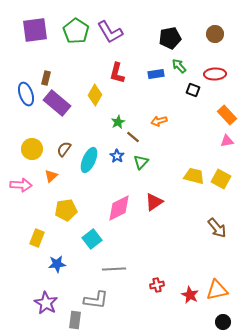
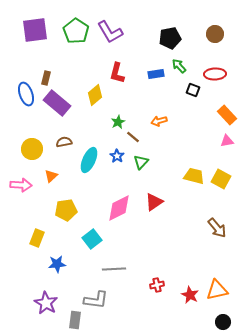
yellow diamond at (95, 95): rotated 20 degrees clockwise
brown semicircle at (64, 149): moved 7 px up; rotated 42 degrees clockwise
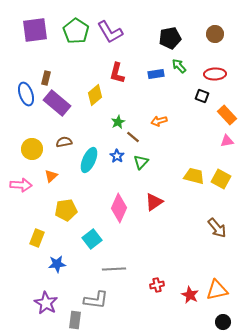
black square at (193, 90): moved 9 px right, 6 px down
pink diamond at (119, 208): rotated 40 degrees counterclockwise
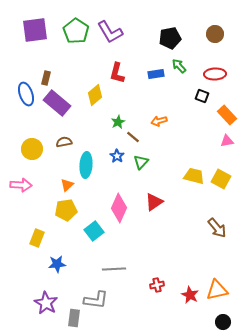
cyan ellipse at (89, 160): moved 3 px left, 5 px down; rotated 20 degrees counterclockwise
orange triangle at (51, 176): moved 16 px right, 9 px down
cyan square at (92, 239): moved 2 px right, 8 px up
gray rectangle at (75, 320): moved 1 px left, 2 px up
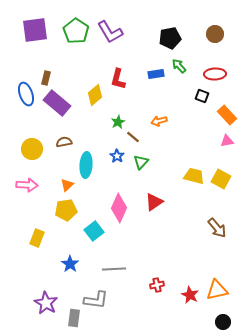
red L-shape at (117, 73): moved 1 px right, 6 px down
pink arrow at (21, 185): moved 6 px right
blue star at (57, 264): moved 13 px right; rotated 30 degrees counterclockwise
